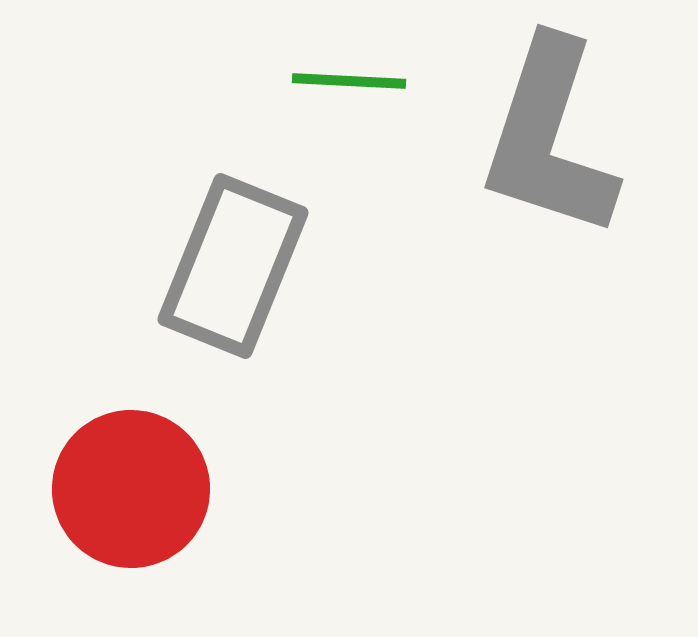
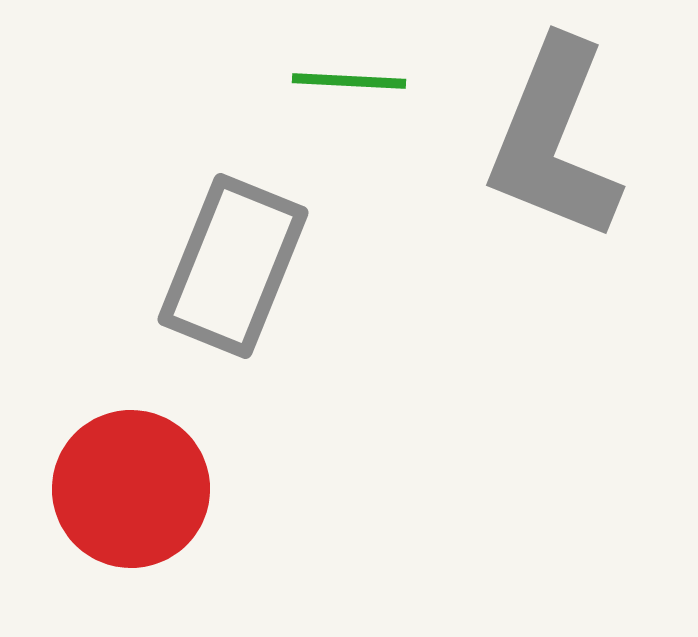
gray L-shape: moved 5 px right, 2 px down; rotated 4 degrees clockwise
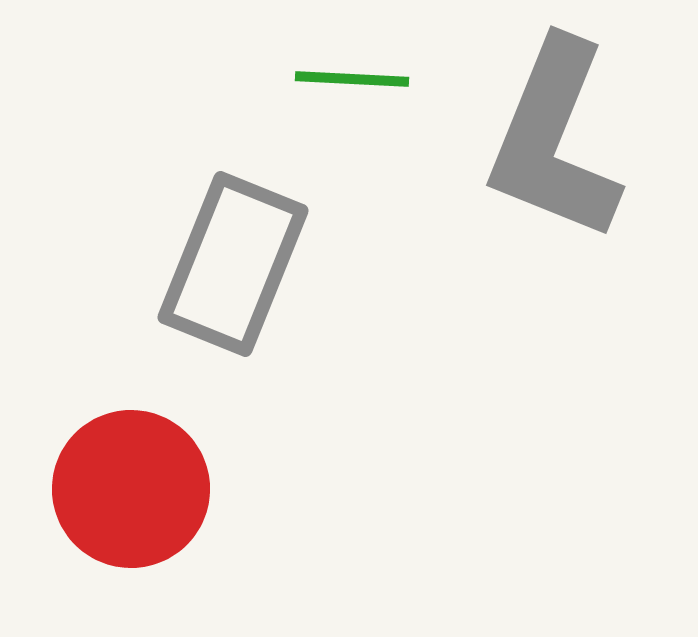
green line: moved 3 px right, 2 px up
gray rectangle: moved 2 px up
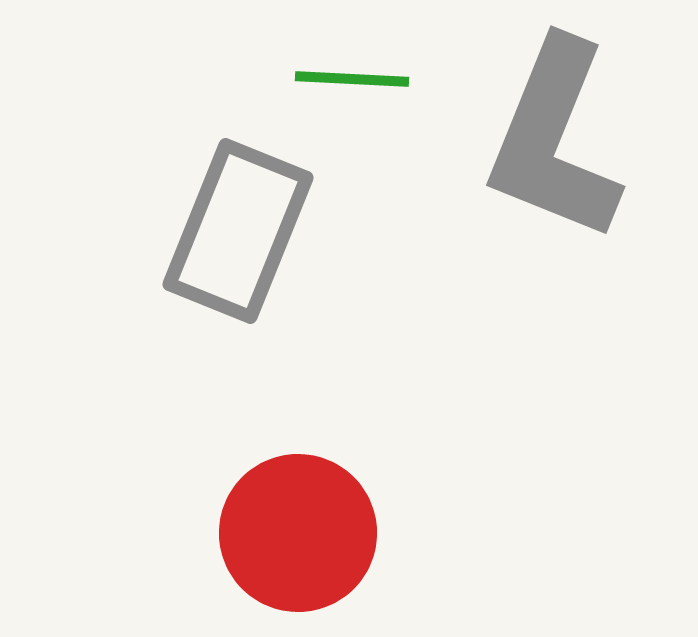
gray rectangle: moved 5 px right, 33 px up
red circle: moved 167 px right, 44 px down
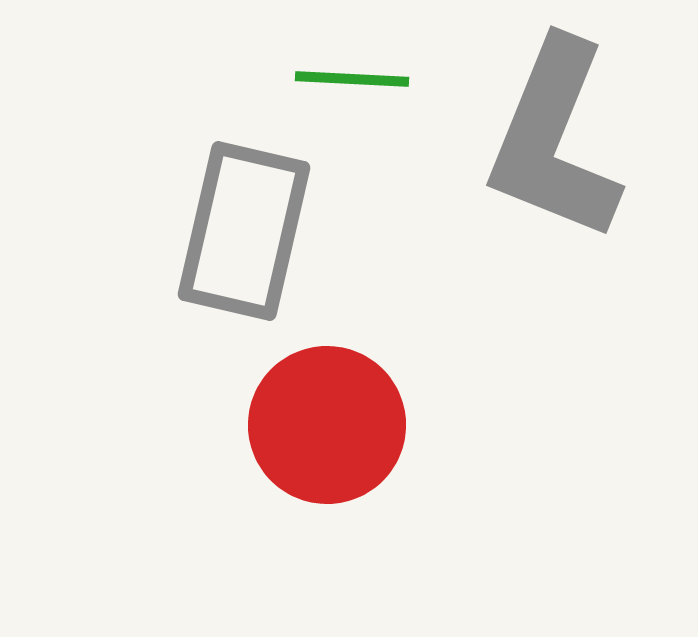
gray rectangle: moved 6 px right; rotated 9 degrees counterclockwise
red circle: moved 29 px right, 108 px up
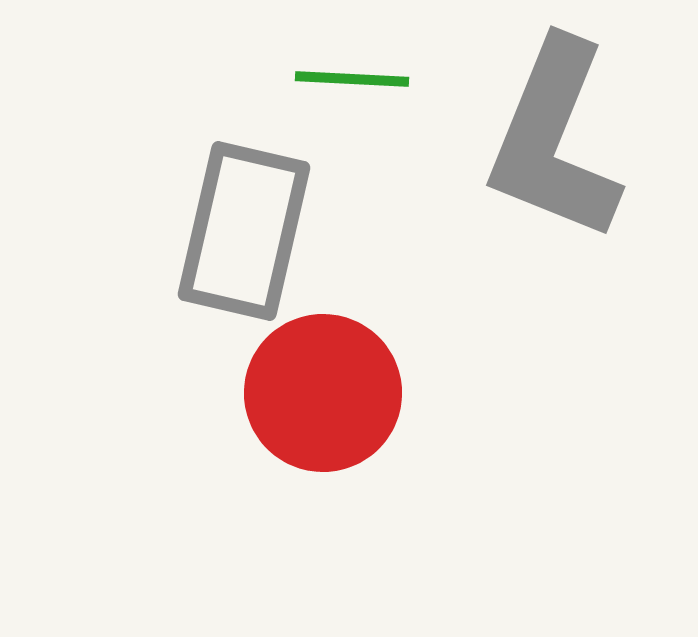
red circle: moved 4 px left, 32 px up
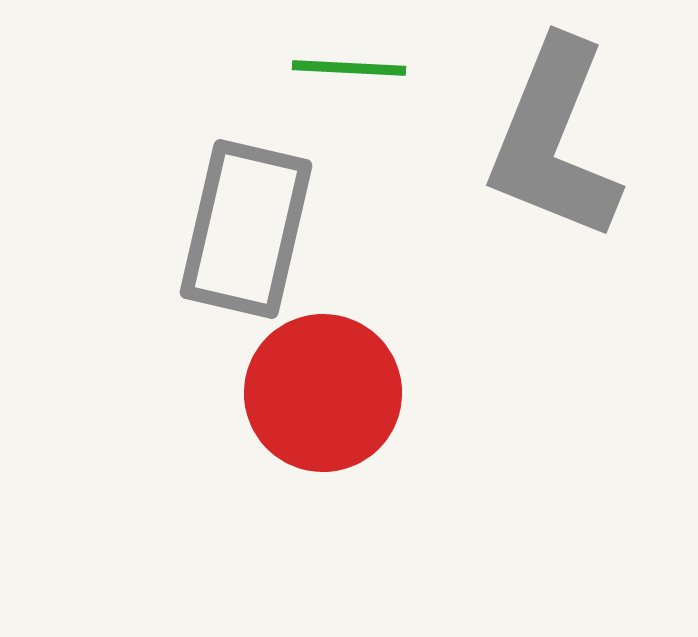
green line: moved 3 px left, 11 px up
gray rectangle: moved 2 px right, 2 px up
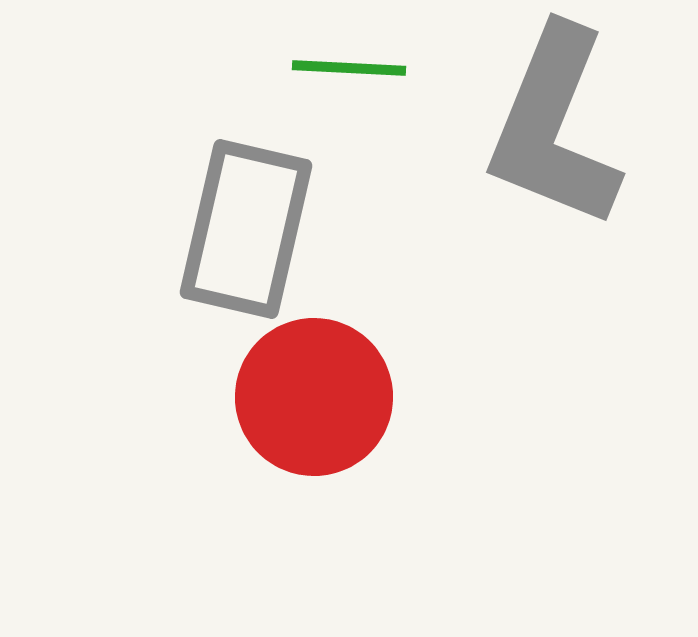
gray L-shape: moved 13 px up
red circle: moved 9 px left, 4 px down
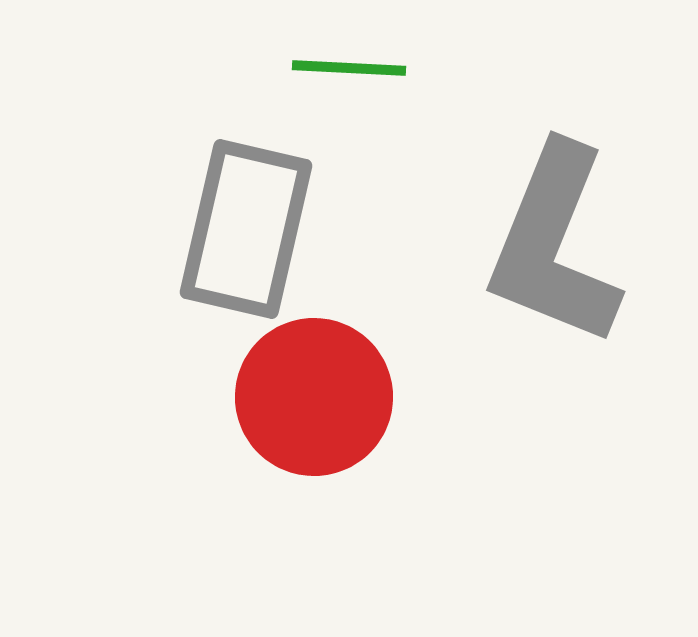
gray L-shape: moved 118 px down
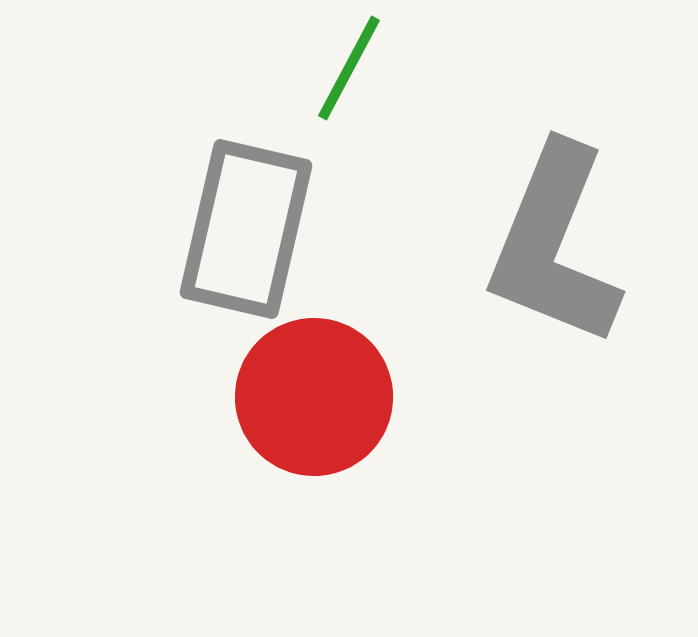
green line: rotated 65 degrees counterclockwise
